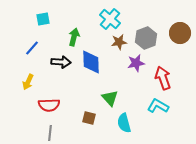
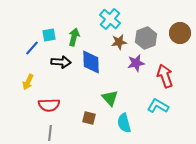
cyan square: moved 6 px right, 16 px down
red arrow: moved 2 px right, 2 px up
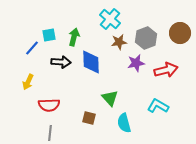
red arrow: moved 1 px right, 6 px up; rotated 95 degrees clockwise
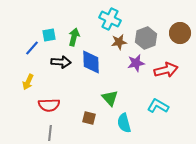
cyan cross: rotated 15 degrees counterclockwise
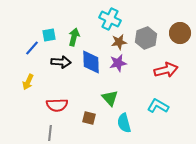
purple star: moved 18 px left
red semicircle: moved 8 px right
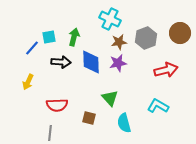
cyan square: moved 2 px down
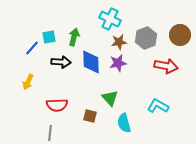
brown circle: moved 2 px down
red arrow: moved 4 px up; rotated 25 degrees clockwise
brown square: moved 1 px right, 2 px up
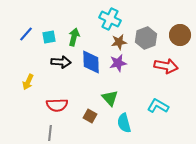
blue line: moved 6 px left, 14 px up
brown square: rotated 16 degrees clockwise
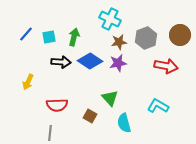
blue diamond: moved 1 px left, 1 px up; rotated 55 degrees counterclockwise
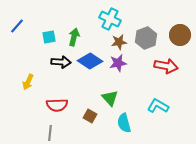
blue line: moved 9 px left, 8 px up
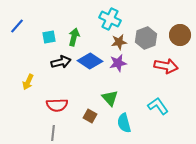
black arrow: rotated 18 degrees counterclockwise
cyan L-shape: rotated 25 degrees clockwise
gray line: moved 3 px right
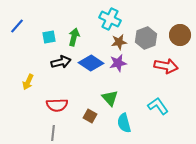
blue diamond: moved 1 px right, 2 px down
